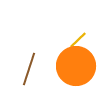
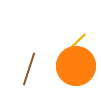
yellow line: moved 1 px down
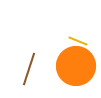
yellow line: rotated 66 degrees clockwise
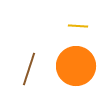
yellow line: moved 15 px up; rotated 18 degrees counterclockwise
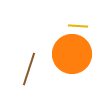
orange circle: moved 4 px left, 12 px up
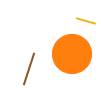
yellow line: moved 8 px right, 5 px up; rotated 12 degrees clockwise
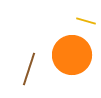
orange circle: moved 1 px down
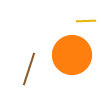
yellow line: rotated 18 degrees counterclockwise
